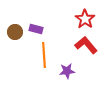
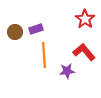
purple rectangle: rotated 32 degrees counterclockwise
red L-shape: moved 2 px left, 7 px down
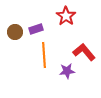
red star: moved 19 px left, 3 px up
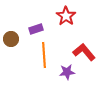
brown circle: moved 4 px left, 7 px down
purple star: moved 1 px down
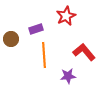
red star: rotated 12 degrees clockwise
purple star: moved 1 px right, 4 px down
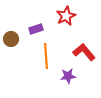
orange line: moved 2 px right, 1 px down
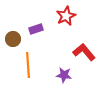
brown circle: moved 2 px right
orange line: moved 18 px left, 9 px down
purple star: moved 4 px left, 1 px up; rotated 14 degrees clockwise
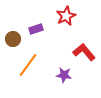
orange line: rotated 40 degrees clockwise
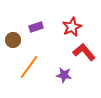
red star: moved 6 px right, 11 px down
purple rectangle: moved 2 px up
brown circle: moved 1 px down
orange line: moved 1 px right, 2 px down
